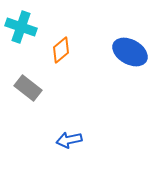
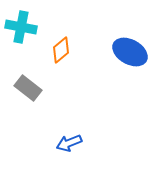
cyan cross: rotated 8 degrees counterclockwise
blue arrow: moved 3 px down; rotated 10 degrees counterclockwise
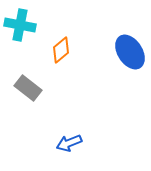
cyan cross: moved 1 px left, 2 px up
blue ellipse: rotated 28 degrees clockwise
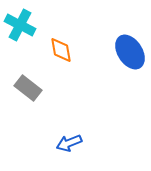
cyan cross: rotated 16 degrees clockwise
orange diamond: rotated 60 degrees counterclockwise
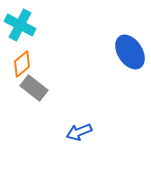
orange diamond: moved 39 px left, 14 px down; rotated 60 degrees clockwise
gray rectangle: moved 6 px right
blue arrow: moved 10 px right, 11 px up
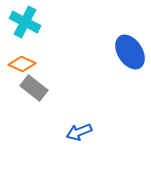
cyan cross: moved 5 px right, 3 px up
orange diamond: rotated 64 degrees clockwise
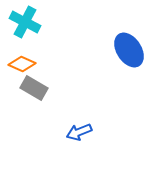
blue ellipse: moved 1 px left, 2 px up
gray rectangle: rotated 8 degrees counterclockwise
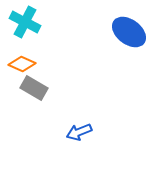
blue ellipse: moved 18 px up; rotated 20 degrees counterclockwise
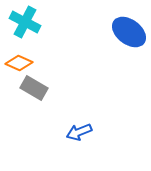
orange diamond: moved 3 px left, 1 px up
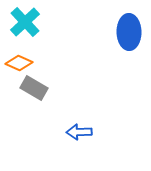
cyan cross: rotated 20 degrees clockwise
blue ellipse: rotated 52 degrees clockwise
blue arrow: rotated 20 degrees clockwise
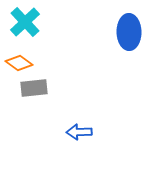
orange diamond: rotated 12 degrees clockwise
gray rectangle: rotated 36 degrees counterclockwise
